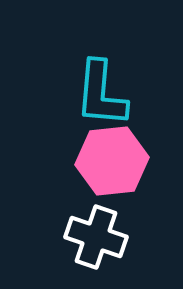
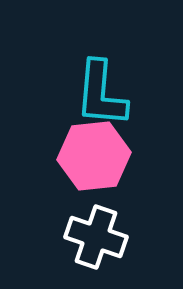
pink hexagon: moved 18 px left, 5 px up
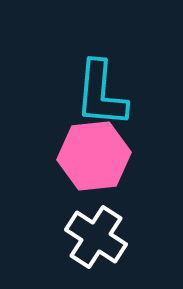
white cross: rotated 14 degrees clockwise
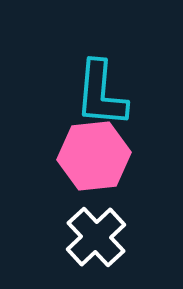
white cross: rotated 14 degrees clockwise
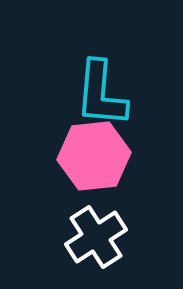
white cross: rotated 10 degrees clockwise
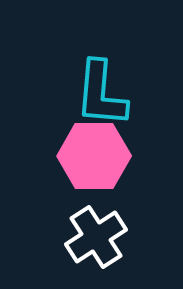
pink hexagon: rotated 6 degrees clockwise
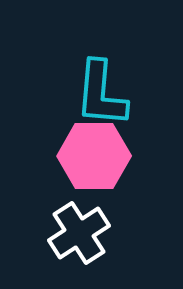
white cross: moved 17 px left, 4 px up
